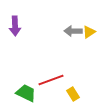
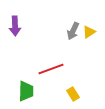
gray arrow: rotated 66 degrees counterclockwise
red line: moved 11 px up
green trapezoid: moved 2 px up; rotated 65 degrees clockwise
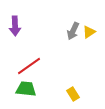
red line: moved 22 px left, 3 px up; rotated 15 degrees counterclockwise
green trapezoid: moved 2 px up; rotated 85 degrees counterclockwise
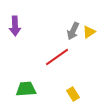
red line: moved 28 px right, 9 px up
green trapezoid: rotated 10 degrees counterclockwise
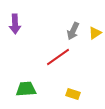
purple arrow: moved 2 px up
yellow triangle: moved 6 px right, 1 px down
red line: moved 1 px right
yellow rectangle: rotated 40 degrees counterclockwise
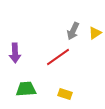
purple arrow: moved 29 px down
yellow rectangle: moved 8 px left
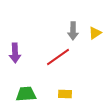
gray arrow: rotated 24 degrees counterclockwise
green trapezoid: moved 5 px down
yellow rectangle: rotated 16 degrees counterclockwise
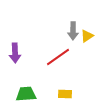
yellow triangle: moved 8 px left, 3 px down
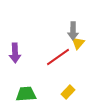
yellow triangle: moved 9 px left, 7 px down; rotated 16 degrees counterclockwise
yellow rectangle: moved 3 px right, 2 px up; rotated 48 degrees counterclockwise
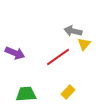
gray arrow: rotated 102 degrees clockwise
yellow triangle: moved 6 px right, 1 px down
purple arrow: rotated 66 degrees counterclockwise
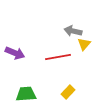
red line: rotated 25 degrees clockwise
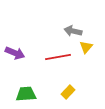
yellow triangle: moved 2 px right, 3 px down
